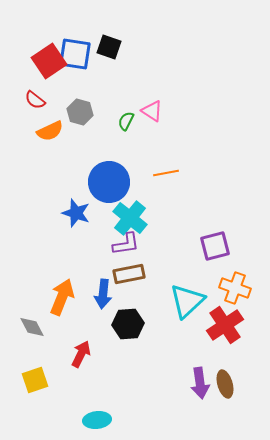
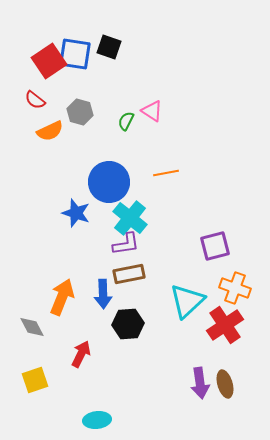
blue arrow: rotated 8 degrees counterclockwise
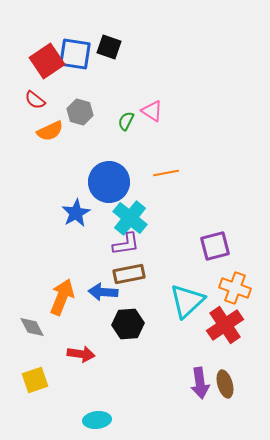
red square: moved 2 px left
blue star: rotated 24 degrees clockwise
blue arrow: moved 2 px up; rotated 96 degrees clockwise
red arrow: rotated 72 degrees clockwise
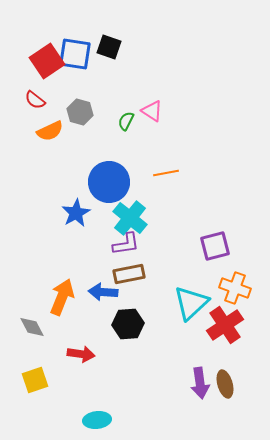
cyan triangle: moved 4 px right, 2 px down
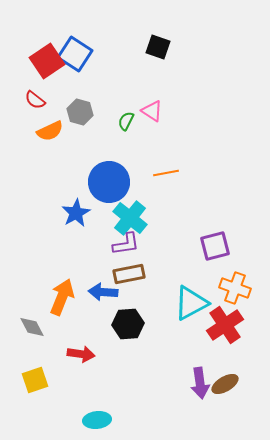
black square: moved 49 px right
blue square: rotated 24 degrees clockwise
cyan triangle: rotated 15 degrees clockwise
brown ellipse: rotated 76 degrees clockwise
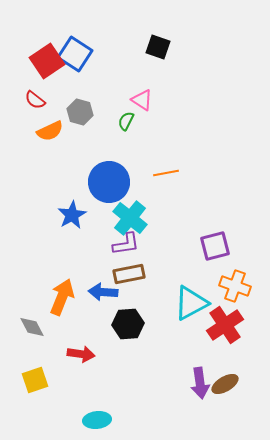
pink triangle: moved 10 px left, 11 px up
blue star: moved 4 px left, 2 px down
orange cross: moved 2 px up
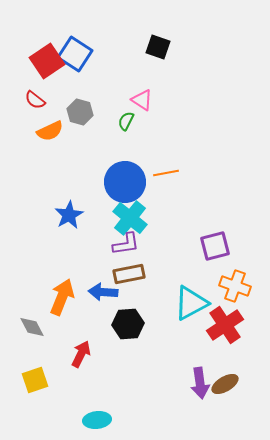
blue circle: moved 16 px right
blue star: moved 3 px left
red arrow: rotated 72 degrees counterclockwise
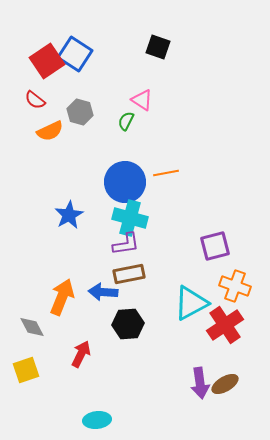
cyan cross: rotated 24 degrees counterclockwise
yellow square: moved 9 px left, 10 px up
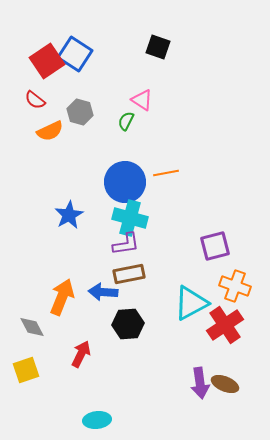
brown ellipse: rotated 52 degrees clockwise
